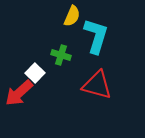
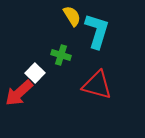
yellow semicircle: rotated 55 degrees counterclockwise
cyan L-shape: moved 1 px right, 5 px up
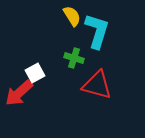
green cross: moved 13 px right, 3 px down
white square: rotated 18 degrees clockwise
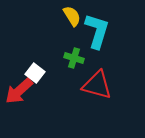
white square: rotated 24 degrees counterclockwise
red arrow: moved 2 px up
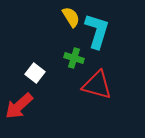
yellow semicircle: moved 1 px left, 1 px down
red arrow: moved 15 px down
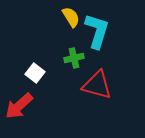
green cross: rotated 30 degrees counterclockwise
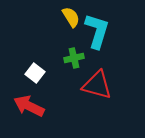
red arrow: moved 10 px right; rotated 68 degrees clockwise
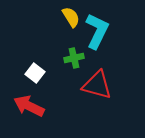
cyan L-shape: rotated 9 degrees clockwise
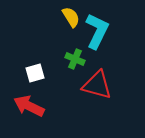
green cross: moved 1 px right, 1 px down; rotated 36 degrees clockwise
white square: rotated 36 degrees clockwise
